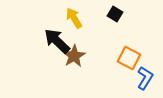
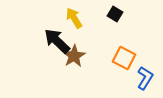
orange square: moved 5 px left
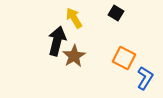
black square: moved 1 px right, 1 px up
black arrow: rotated 60 degrees clockwise
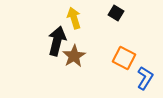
yellow arrow: rotated 15 degrees clockwise
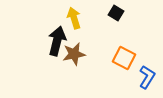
brown star: moved 2 px up; rotated 20 degrees clockwise
blue L-shape: moved 2 px right, 1 px up
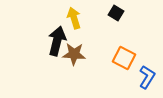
brown star: rotated 15 degrees clockwise
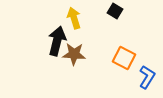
black square: moved 1 px left, 2 px up
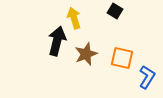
brown star: moved 12 px right; rotated 25 degrees counterclockwise
orange square: moved 2 px left; rotated 15 degrees counterclockwise
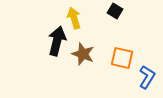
brown star: moved 3 px left; rotated 30 degrees counterclockwise
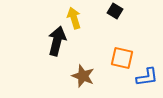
brown star: moved 22 px down
blue L-shape: rotated 50 degrees clockwise
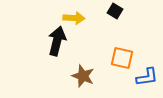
yellow arrow: rotated 110 degrees clockwise
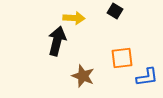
orange square: rotated 20 degrees counterclockwise
